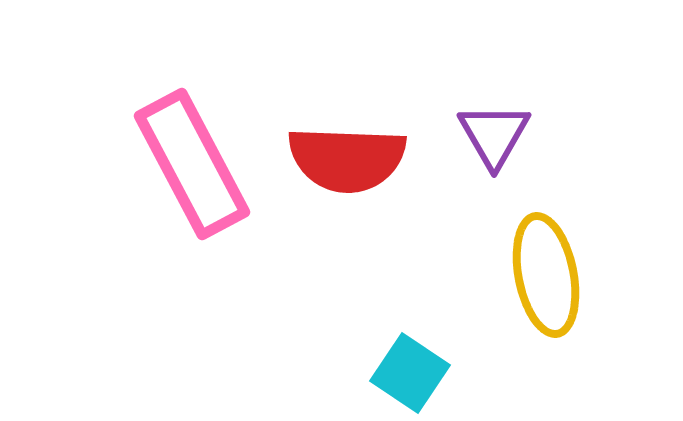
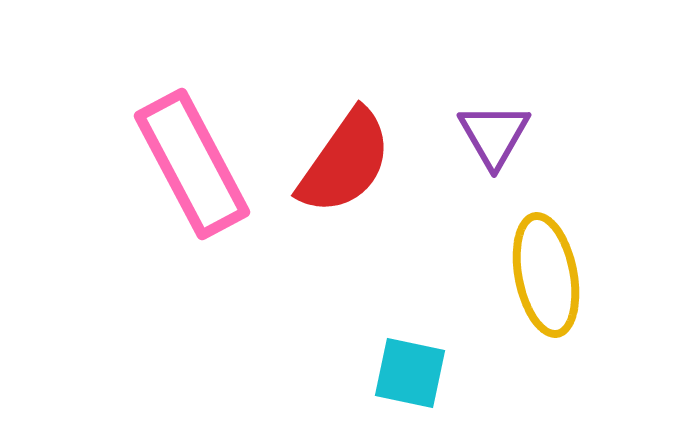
red semicircle: moved 2 px left, 3 px down; rotated 57 degrees counterclockwise
cyan square: rotated 22 degrees counterclockwise
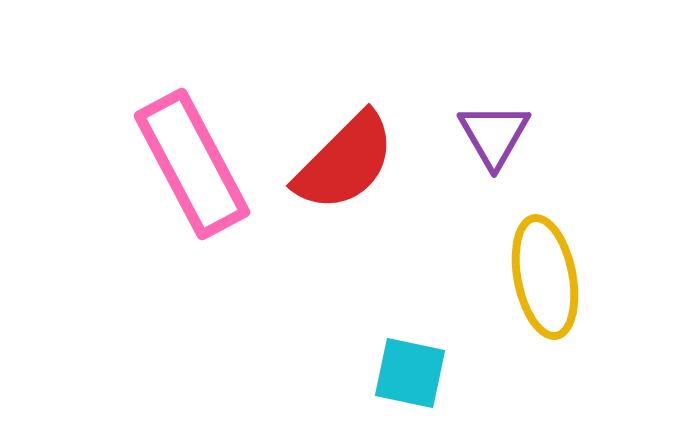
red semicircle: rotated 10 degrees clockwise
yellow ellipse: moved 1 px left, 2 px down
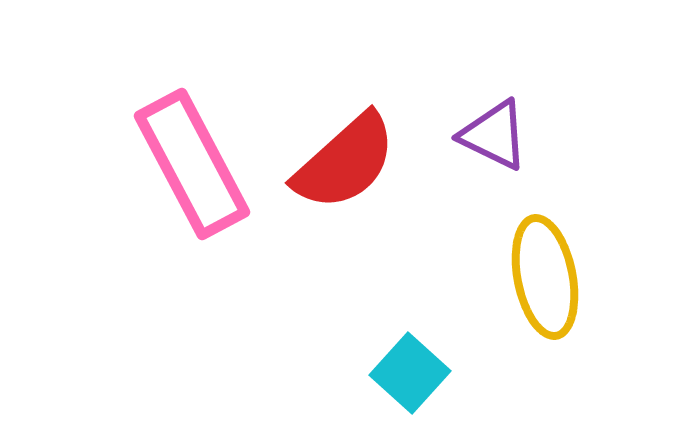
purple triangle: rotated 34 degrees counterclockwise
red semicircle: rotated 3 degrees clockwise
cyan square: rotated 30 degrees clockwise
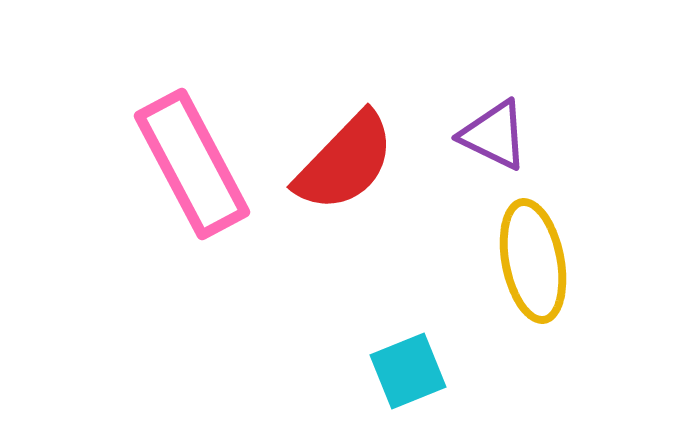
red semicircle: rotated 4 degrees counterclockwise
yellow ellipse: moved 12 px left, 16 px up
cyan square: moved 2 px left, 2 px up; rotated 26 degrees clockwise
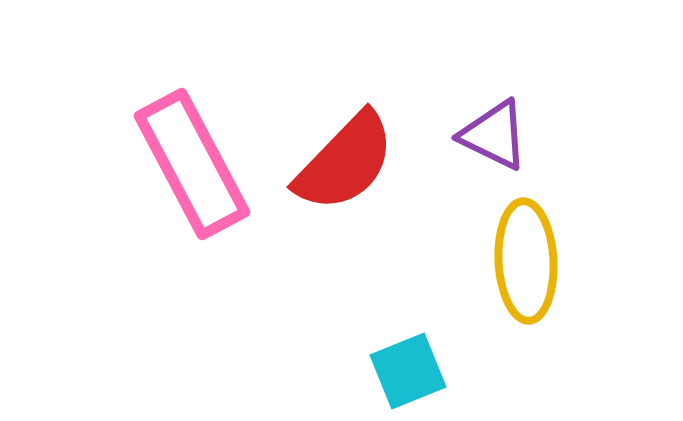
yellow ellipse: moved 7 px left; rotated 8 degrees clockwise
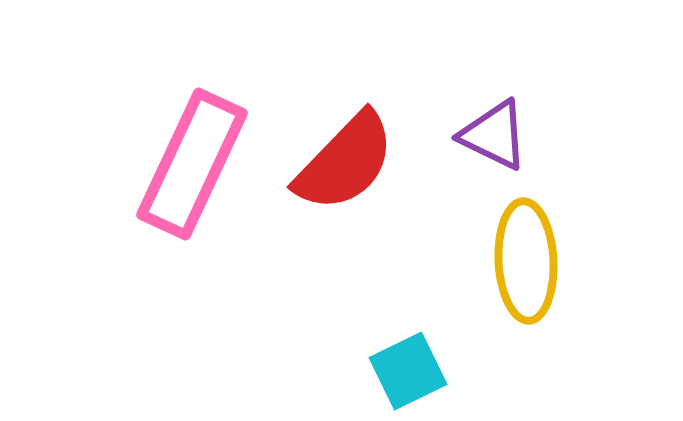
pink rectangle: rotated 53 degrees clockwise
cyan square: rotated 4 degrees counterclockwise
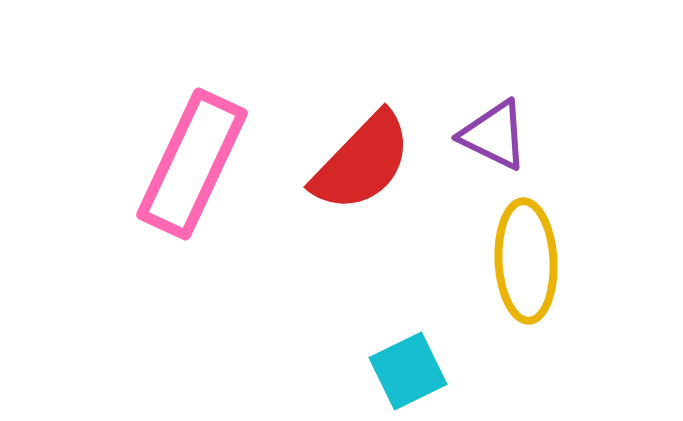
red semicircle: moved 17 px right
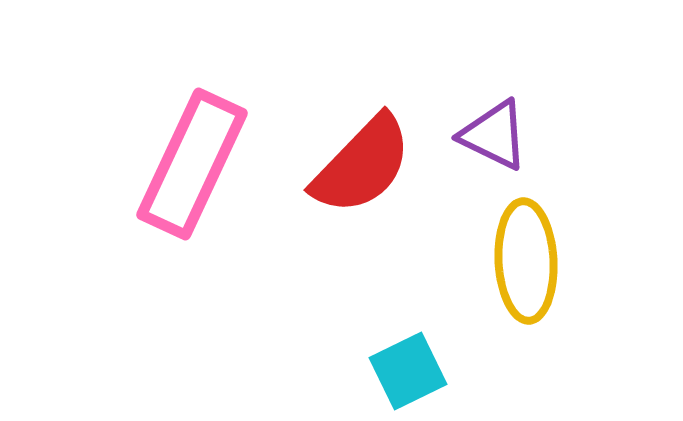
red semicircle: moved 3 px down
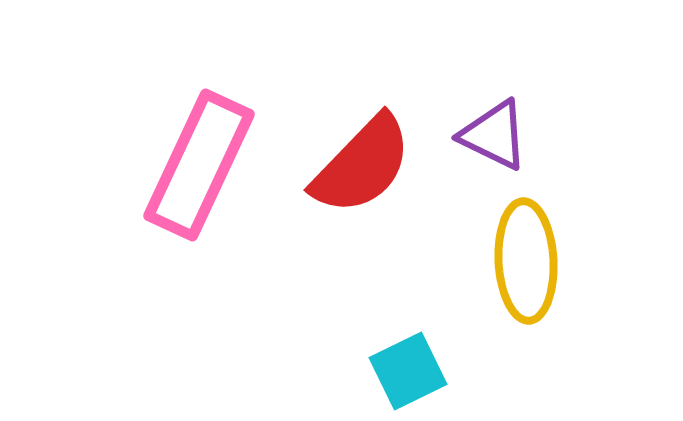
pink rectangle: moved 7 px right, 1 px down
